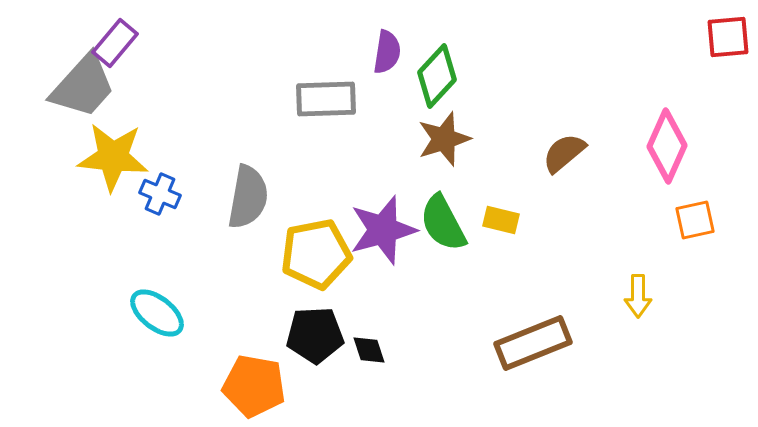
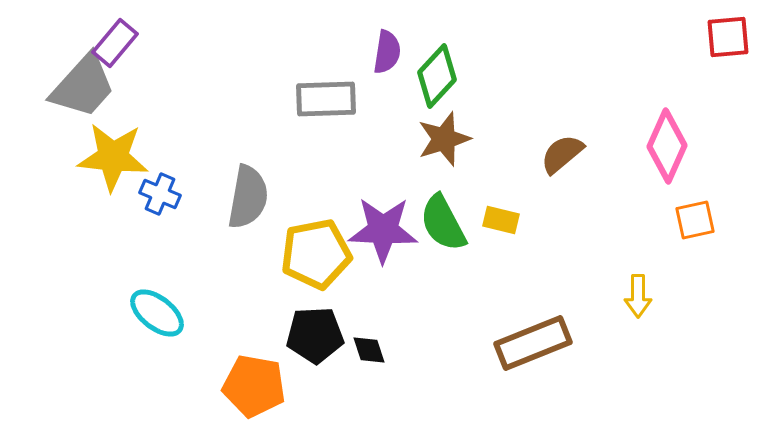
brown semicircle: moved 2 px left, 1 px down
purple star: rotated 18 degrees clockwise
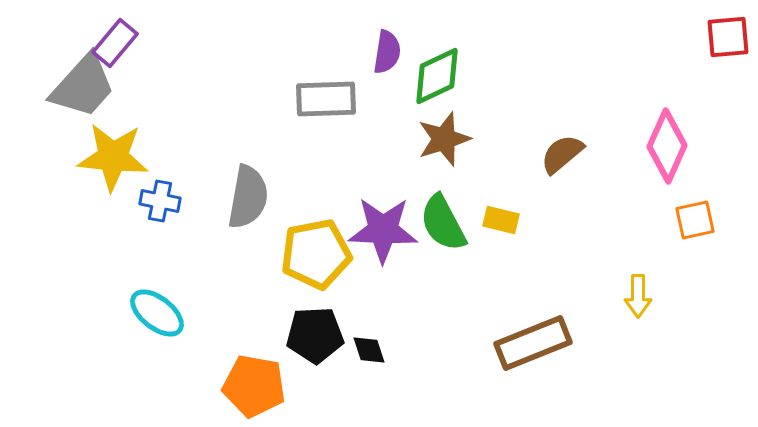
green diamond: rotated 22 degrees clockwise
blue cross: moved 7 px down; rotated 12 degrees counterclockwise
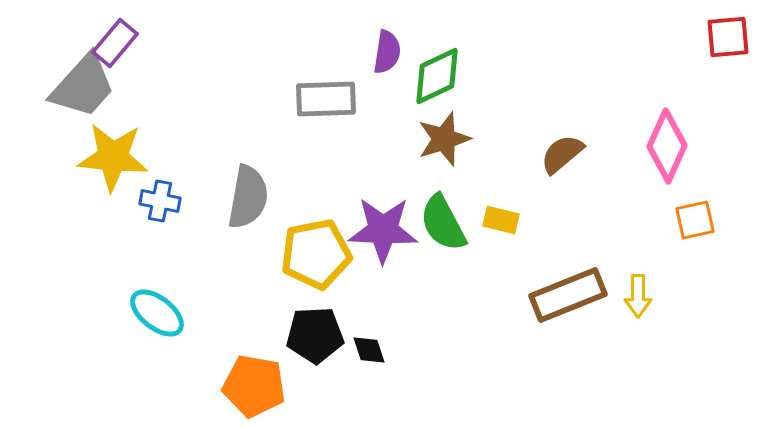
brown rectangle: moved 35 px right, 48 px up
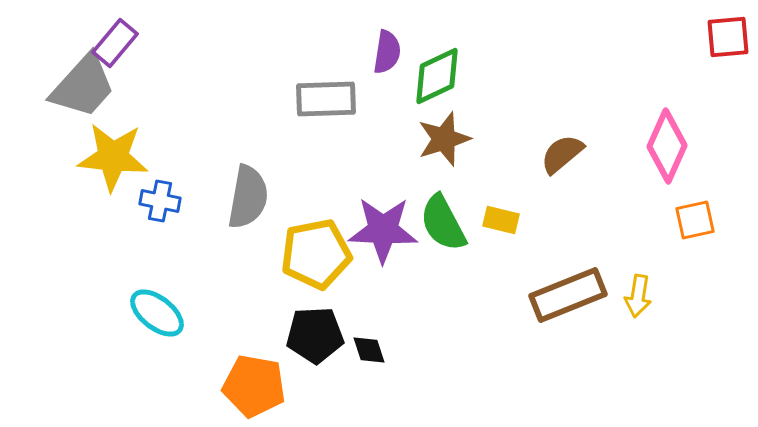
yellow arrow: rotated 9 degrees clockwise
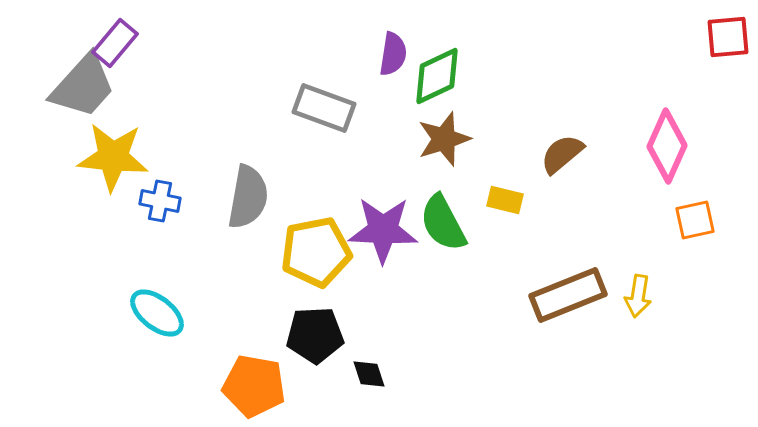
purple semicircle: moved 6 px right, 2 px down
gray rectangle: moved 2 px left, 9 px down; rotated 22 degrees clockwise
yellow rectangle: moved 4 px right, 20 px up
yellow pentagon: moved 2 px up
black diamond: moved 24 px down
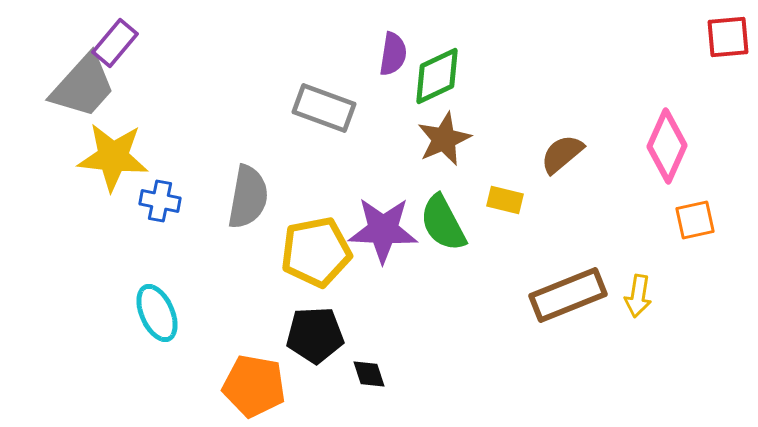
brown star: rotated 6 degrees counterclockwise
cyan ellipse: rotated 28 degrees clockwise
